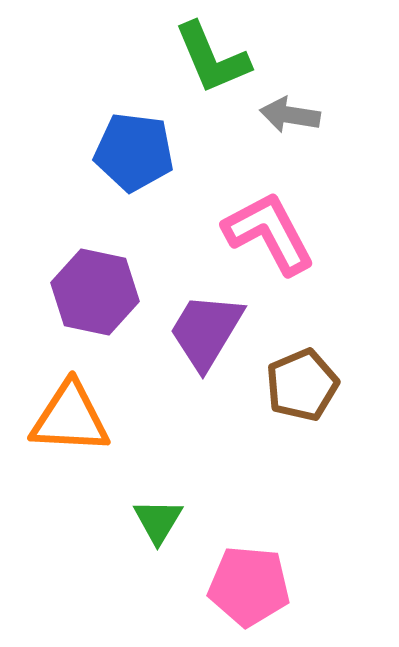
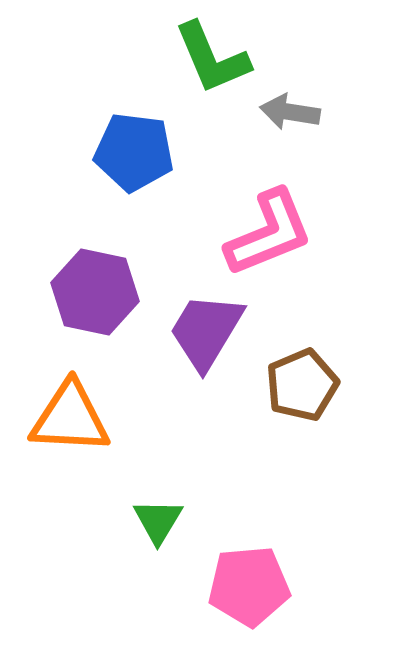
gray arrow: moved 3 px up
pink L-shape: rotated 96 degrees clockwise
pink pentagon: rotated 10 degrees counterclockwise
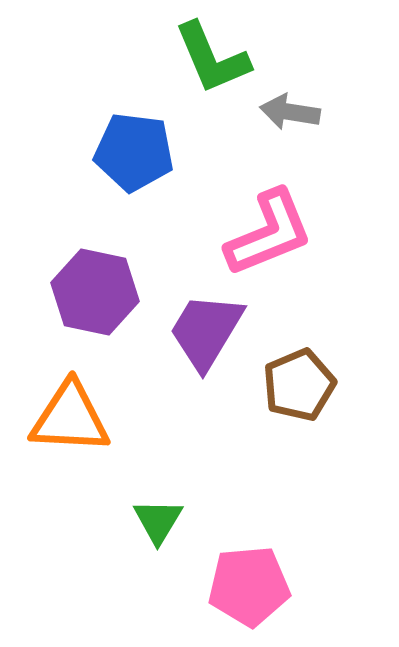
brown pentagon: moved 3 px left
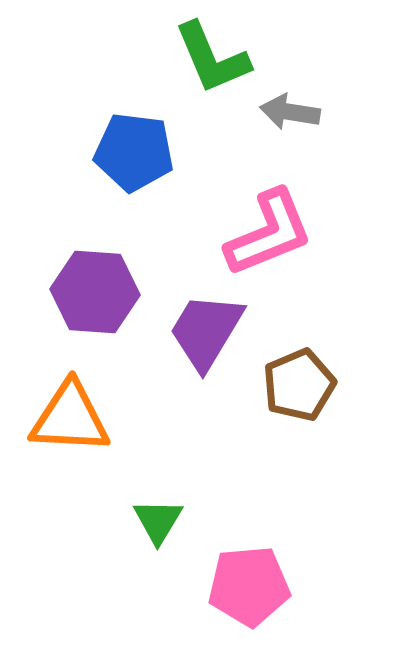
purple hexagon: rotated 8 degrees counterclockwise
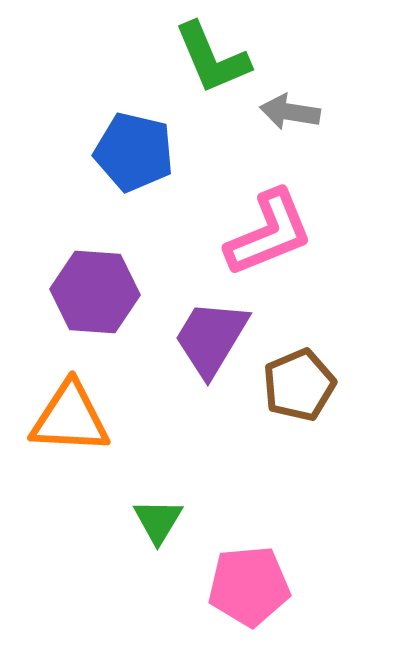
blue pentagon: rotated 6 degrees clockwise
purple trapezoid: moved 5 px right, 7 px down
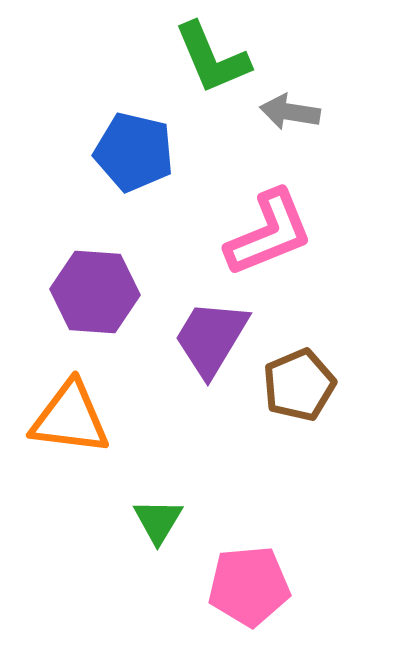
orange triangle: rotated 4 degrees clockwise
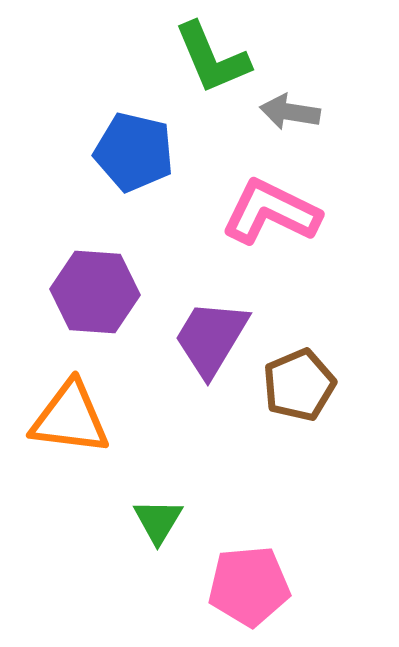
pink L-shape: moved 2 px right, 21 px up; rotated 132 degrees counterclockwise
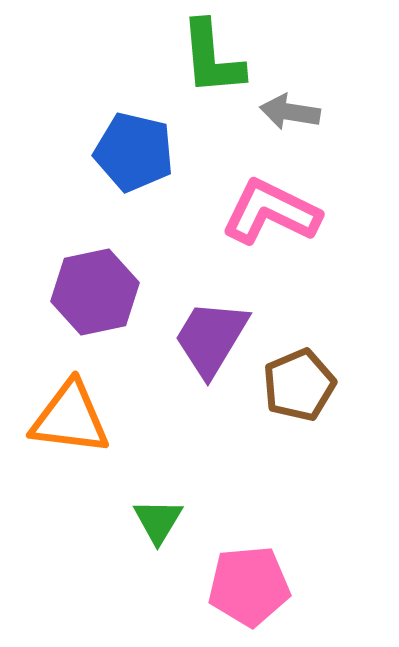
green L-shape: rotated 18 degrees clockwise
purple hexagon: rotated 16 degrees counterclockwise
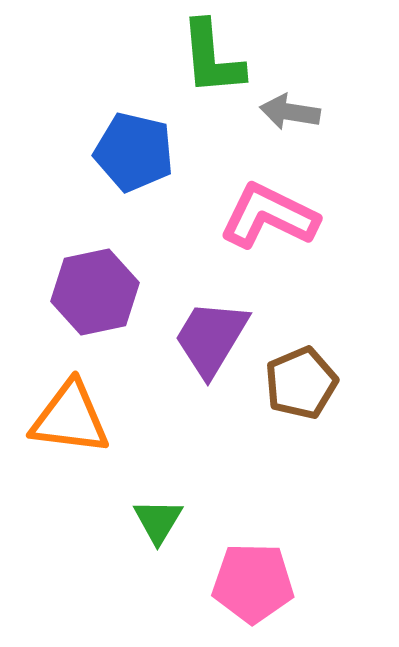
pink L-shape: moved 2 px left, 4 px down
brown pentagon: moved 2 px right, 2 px up
pink pentagon: moved 4 px right, 3 px up; rotated 6 degrees clockwise
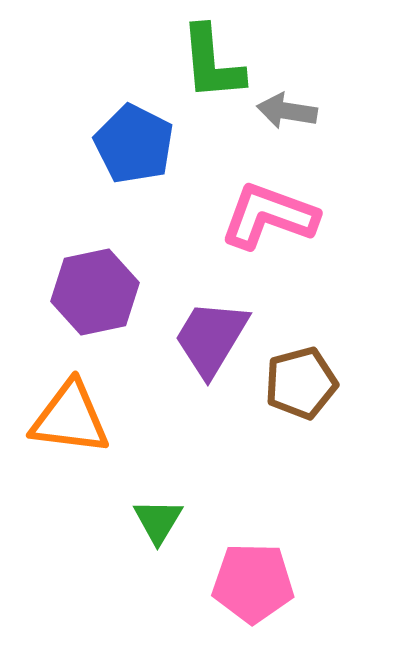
green L-shape: moved 5 px down
gray arrow: moved 3 px left, 1 px up
blue pentagon: moved 8 px up; rotated 14 degrees clockwise
pink L-shape: rotated 6 degrees counterclockwise
brown pentagon: rotated 8 degrees clockwise
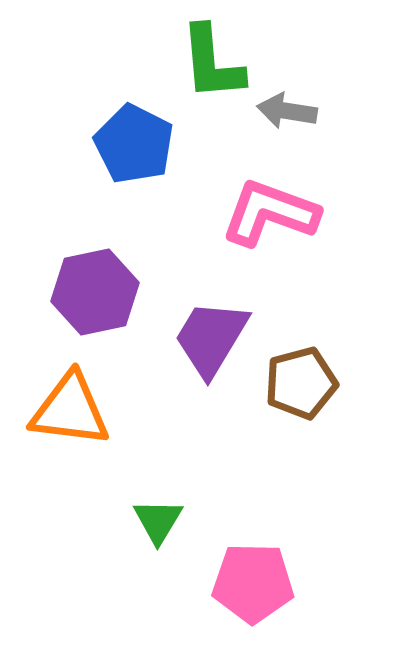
pink L-shape: moved 1 px right, 3 px up
orange triangle: moved 8 px up
